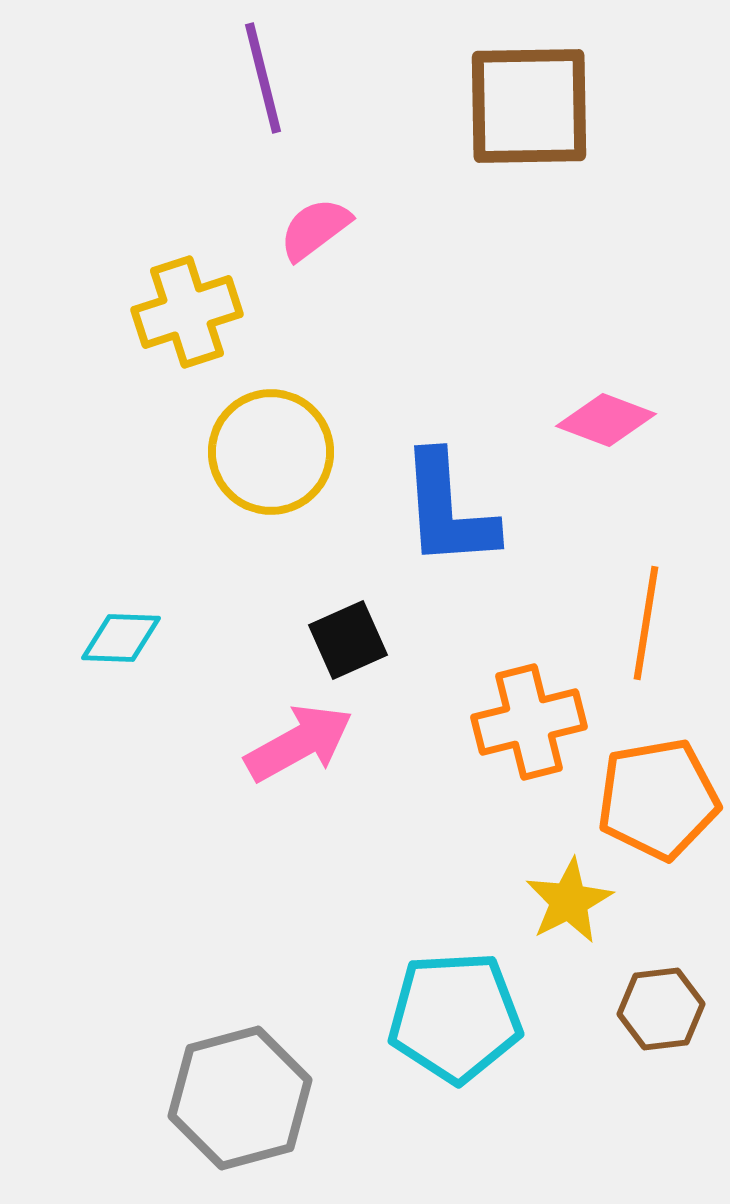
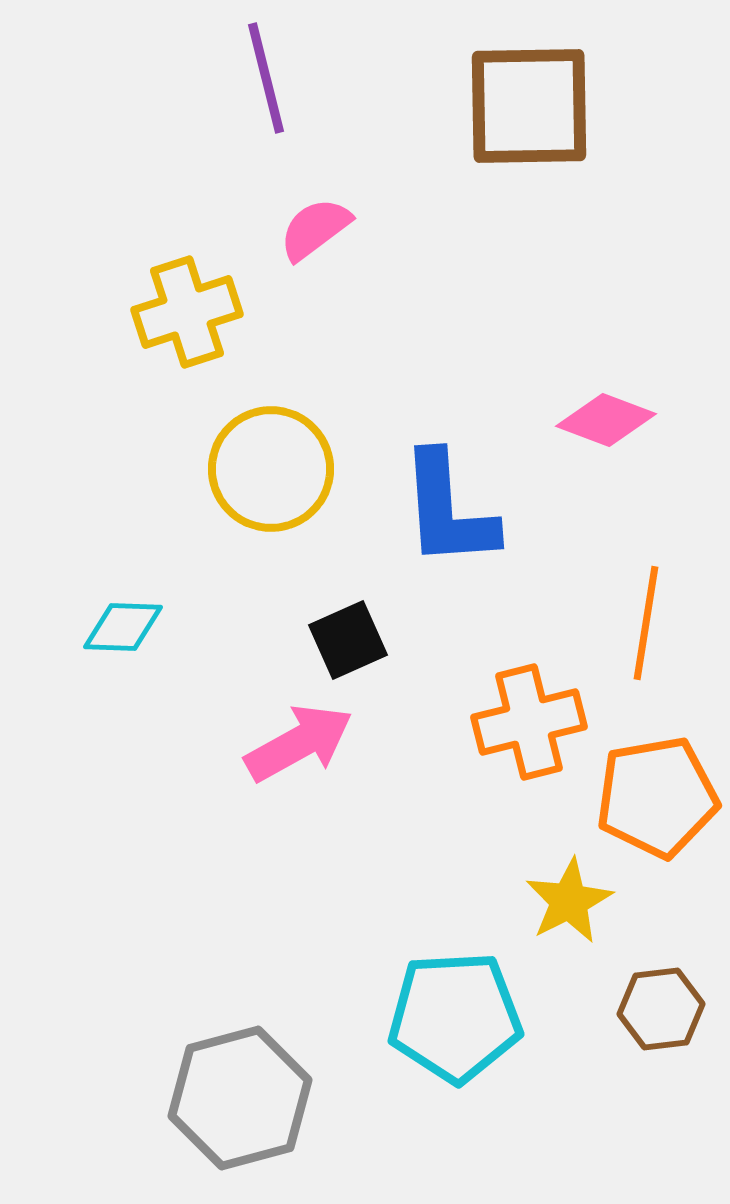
purple line: moved 3 px right
yellow circle: moved 17 px down
cyan diamond: moved 2 px right, 11 px up
orange pentagon: moved 1 px left, 2 px up
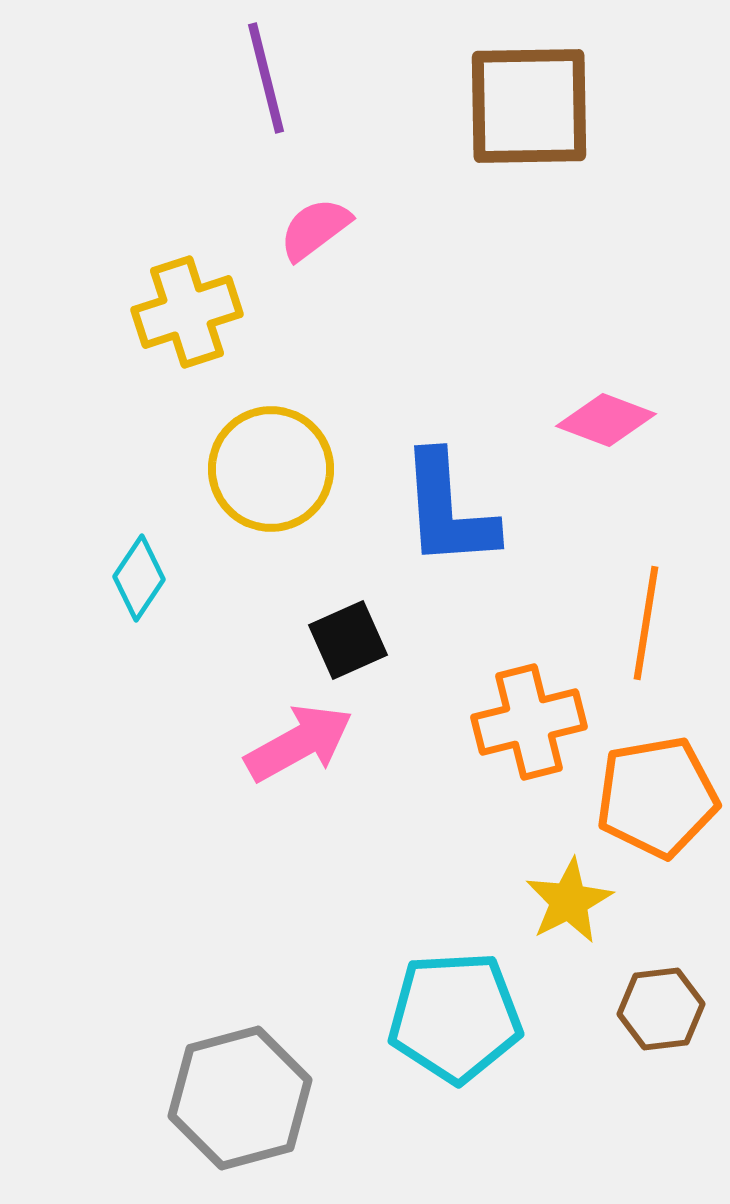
cyan diamond: moved 16 px right, 49 px up; rotated 58 degrees counterclockwise
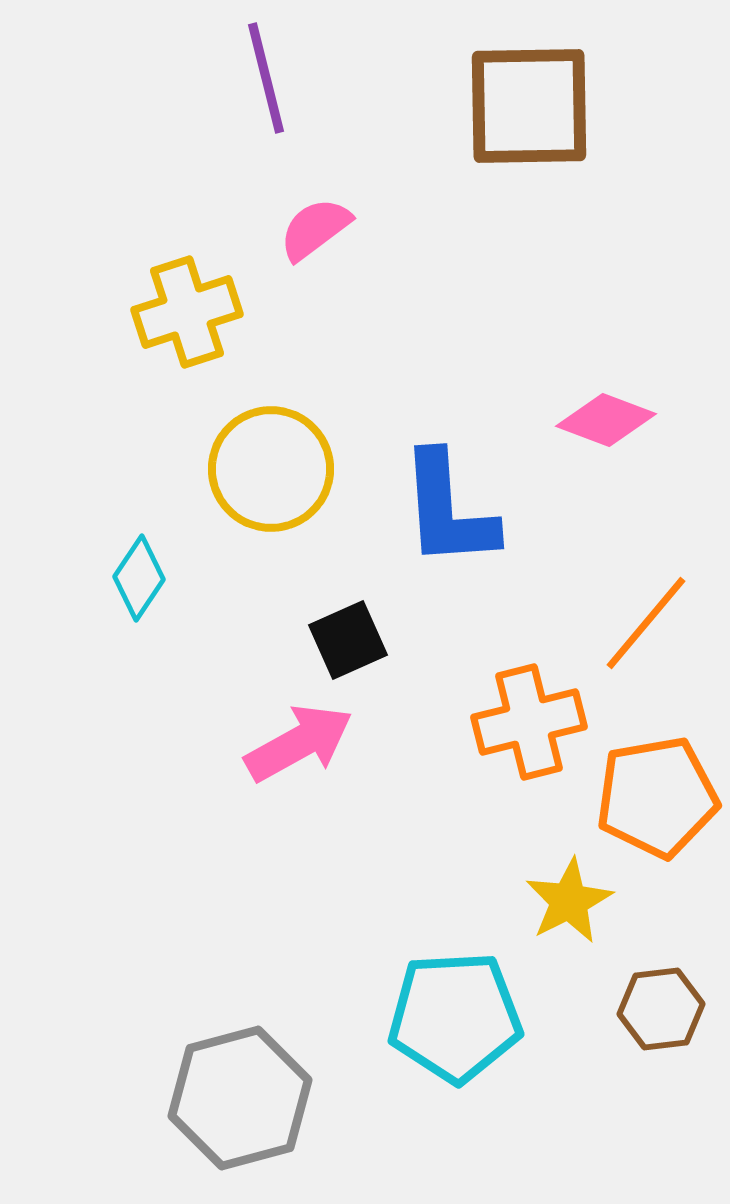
orange line: rotated 31 degrees clockwise
